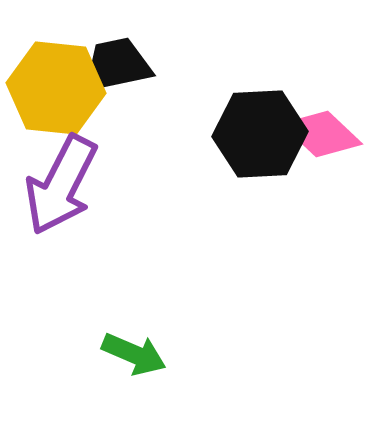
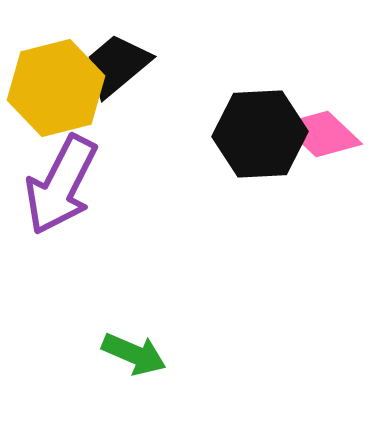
black trapezoid: rotated 28 degrees counterclockwise
yellow hexagon: rotated 20 degrees counterclockwise
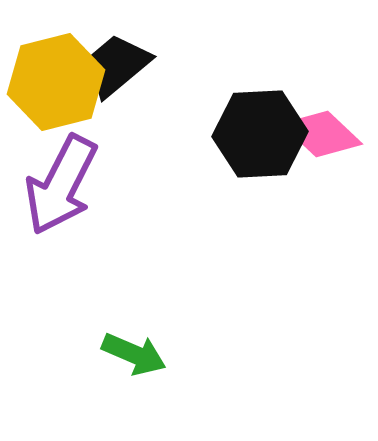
yellow hexagon: moved 6 px up
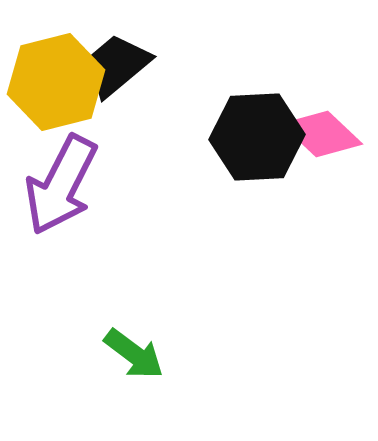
black hexagon: moved 3 px left, 3 px down
green arrow: rotated 14 degrees clockwise
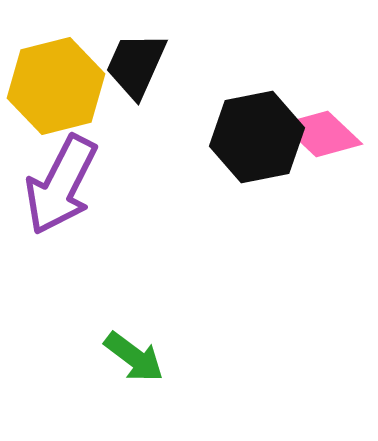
black trapezoid: moved 19 px right; rotated 26 degrees counterclockwise
yellow hexagon: moved 4 px down
black hexagon: rotated 8 degrees counterclockwise
green arrow: moved 3 px down
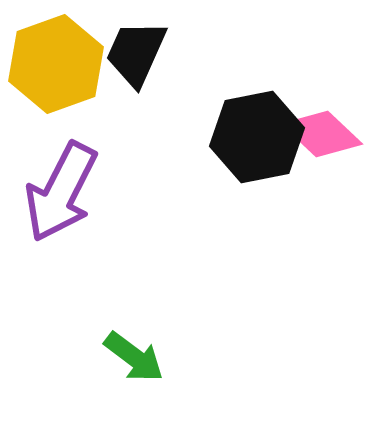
black trapezoid: moved 12 px up
yellow hexagon: moved 22 px up; rotated 6 degrees counterclockwise
purple arrow: moved 7 px down
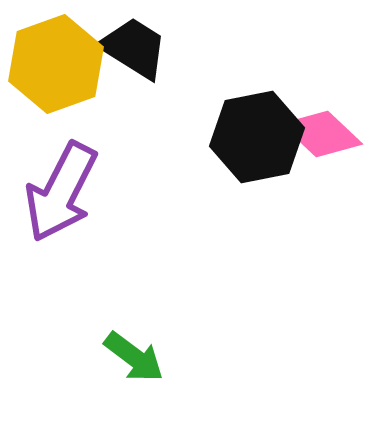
black trapezoid: moved 2 px left, 5 px up; rotated 98 degrees clockwise
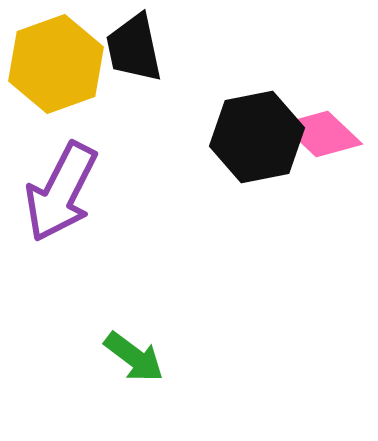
black trapezoid: rotated 134 degrees counterclockwise
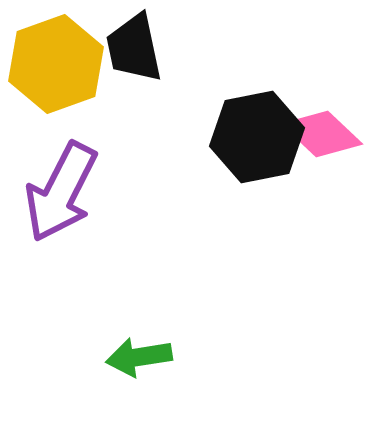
green arrow: moved 5 px right; rotated 134 degrees clockwise
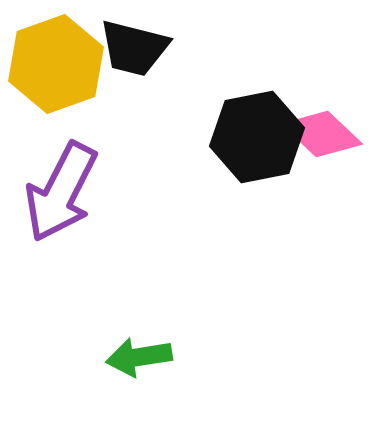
black trapezoid: rotated 64 degrees counterclockwise
